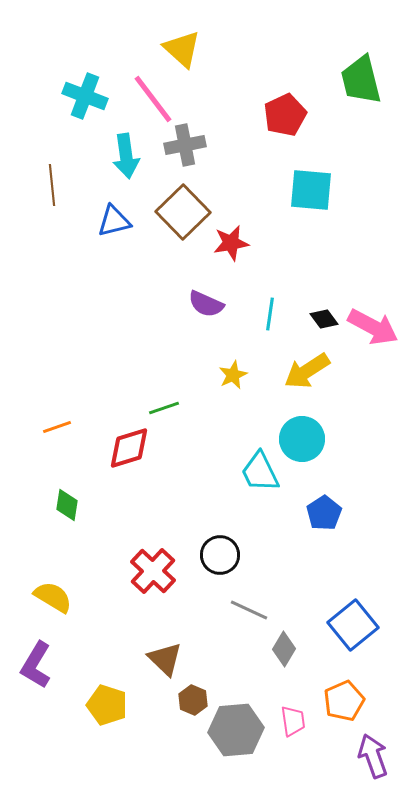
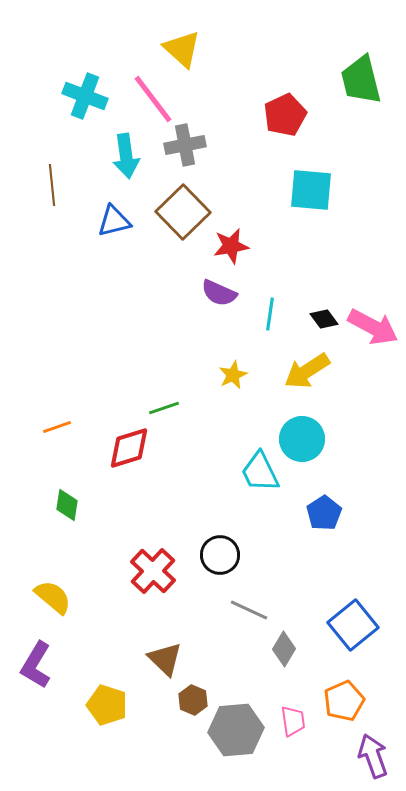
red star: moved 3 px down
purple semicircle: moved 13 px right, 11 px up
yellow semicircle: rotated 9 degrees clockwise
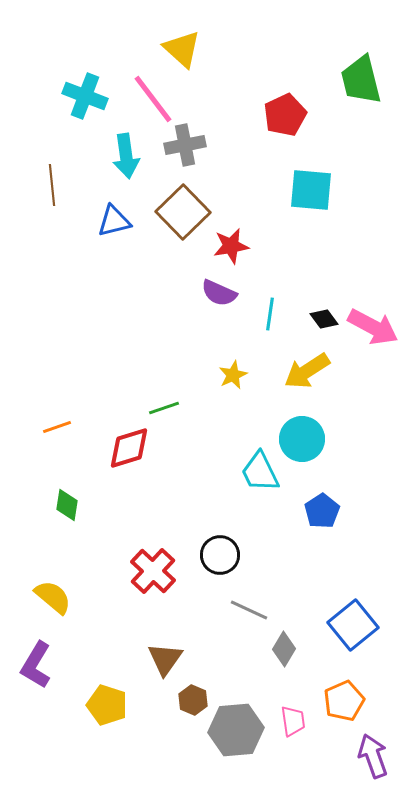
blue pentagon: moved 2 px left, 2 px up
brown triangle: rotated 21 degrees clockwise
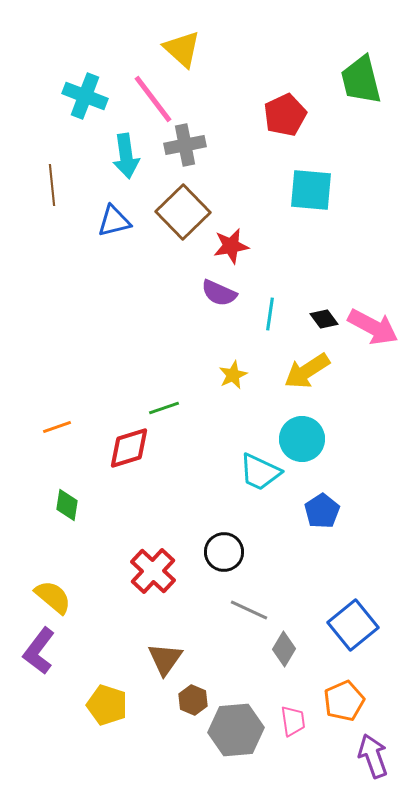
cyan trapezoid: rotated 39 degrees counterclockwise
black circle: moved 4 px right, 3 px up
purple L-shape: moved 3 px right, 14 px up; rotated 6 degrees clockwise
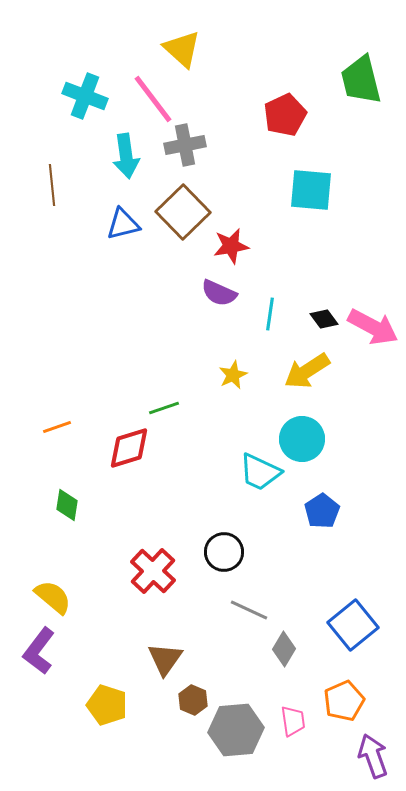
blue triangle: moved 9 px right, 3 px down
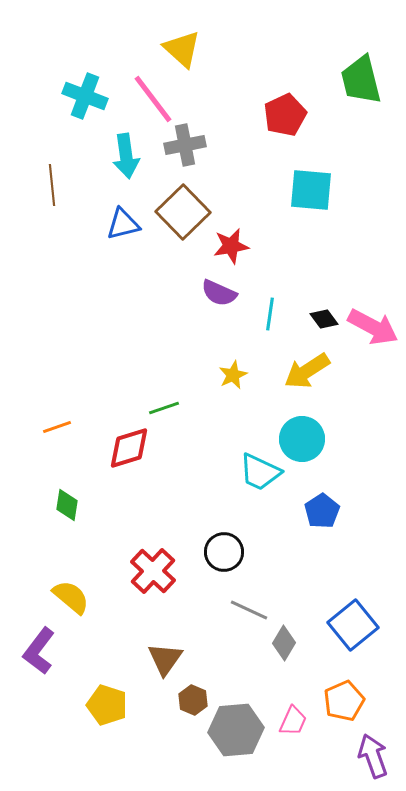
yellow semicircle: moved 18 px right
gray diamond: moved 6 px up
pink trapezoid: rotated 32 degrees clockwise
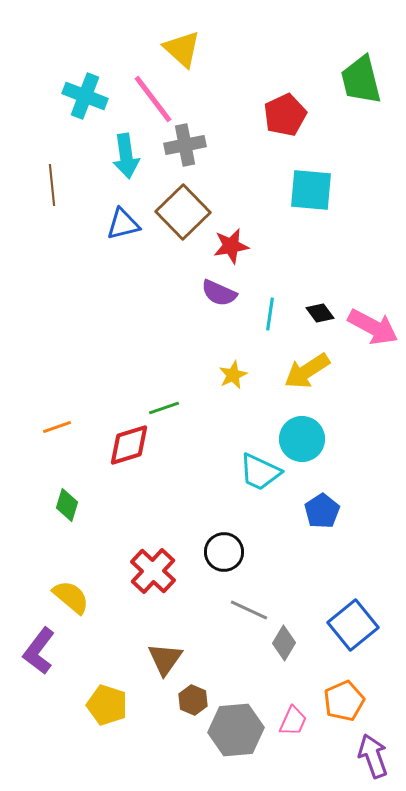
black diamond: moved 4 px left, 6 px up
red diamond: moved 3 px up
green diamond: rotated 8 degrees clockwise
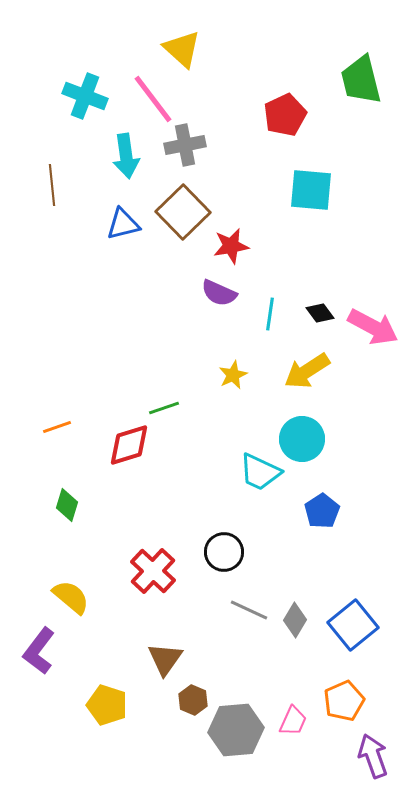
gray diamond: moved 11 px right, 23 px up
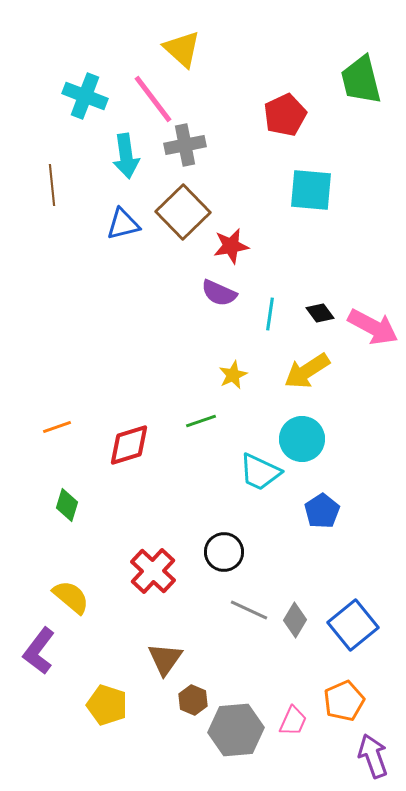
green line: moved 37 px right, 13 px down
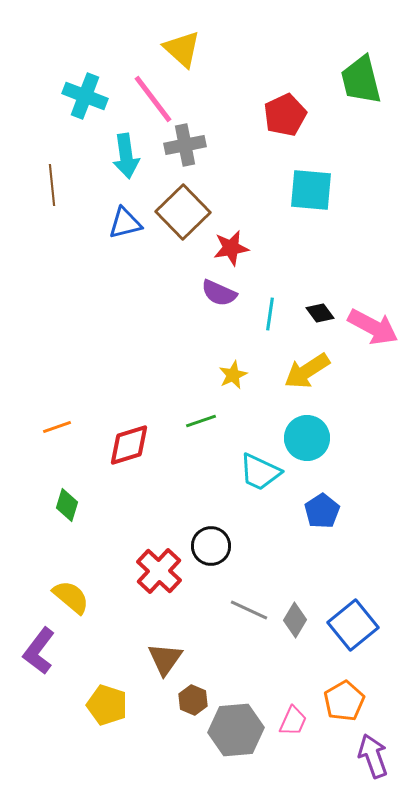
blue triangle: moved 2 px right, 1 px up
red star: moved 2 px down
cyan circle: moved 5 px right, 1 px up
black circle: moved 13 px left, 6 px up
red cross: moved 6 px right
orange pentagon: rotated 6 degrees counterclockwise
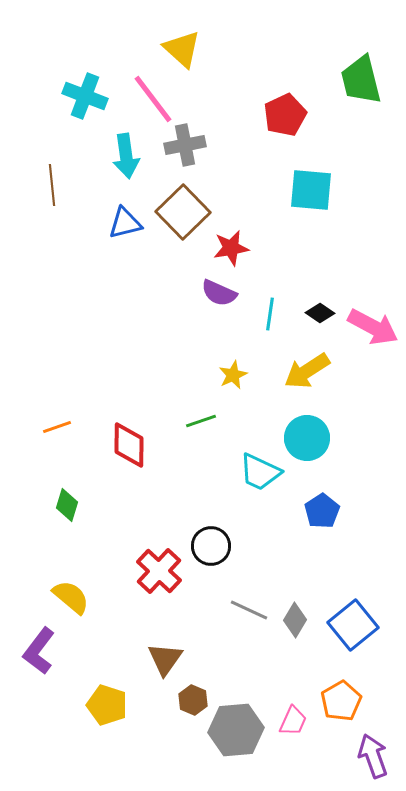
black diamond: rotated 20 degrees counterclockwise
red diamond: rotated 72 degrees counterclockwise
orange pentagon: moved 3 px left
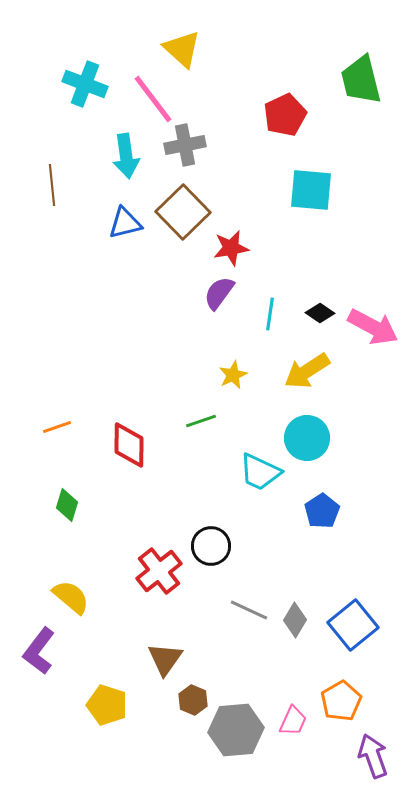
cyan cross: moved 12 px up
purple semicircle: rotated 102 degrees clockwise
red cross: rotated 9 degrees clockwise
